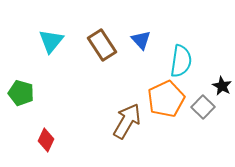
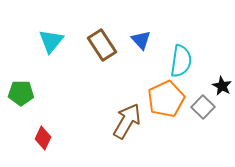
green pentagon: rotated 15 degrees counterclockwise
red diamond: moved 3 px left, 2 px up
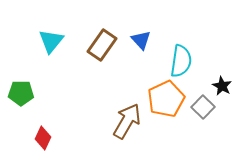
brown rectangle: rotated 68 degrees clockwise
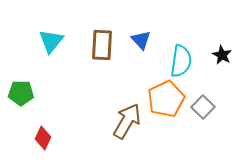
brown rectangle: rotated 32 degrees counterclockwise
black star: moved 31 px up
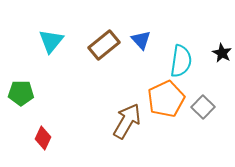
brown rectangle: moved 2 px right; rotated 48 degrees clockwise
black star: moved 2 px up
